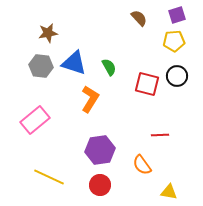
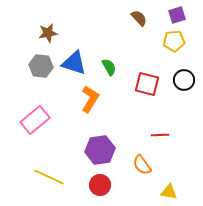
black circle: moved 7 px right, 4 px down
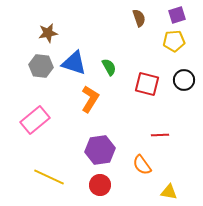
brown semicircle: rotated 24 degrees clockwise
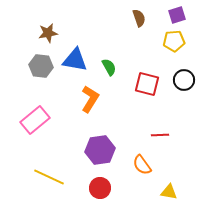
blue triangle: moved 1 px right, 3 px up; rotated 8 degrees counterclockwise
red circle: moved 3 px down
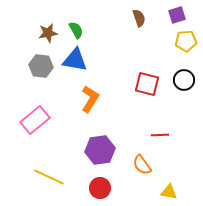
yellow pentagon: moved 12 px right
green semicircle: moved 33 px left, 37 px up
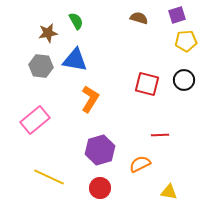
brown semicircle: rotated 54 degrees counterclockwise
green semicircle: moved 9 px up
purple hexagon: rotated 8 degrees counterclockwise
orange semicircle: moved 2 px left, 1 px up; rotated 100 degrees clockwise
